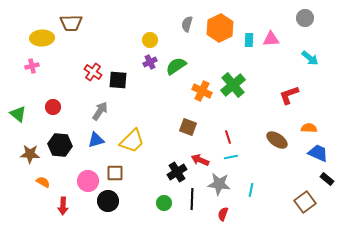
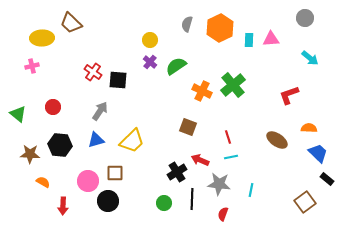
brown trapezoid at (71, 23): rotated 45 degrees clockwise
purple cross at (150, 62): rotated 24 degrees counterclockwise
blue trapezoid at (318, 153): rotated 20 degrees clockwise
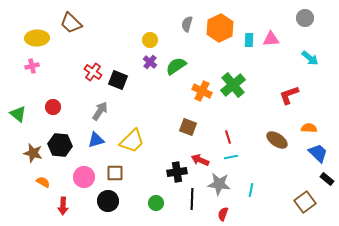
yellow ellipse at (42, 38): moved 5 px left
black square at (118, 80): rotated 18 degrees clockwise
brown star at (30, 154): moved 3 px right, 1 px up; rotated 12 degrees clockwise
black cross at (177, 172): rotated 24 degrees clockwise
pink circle at (88, 181): moved 4 px left, 4 px up
green circle at (164, 203): moved 8 px left
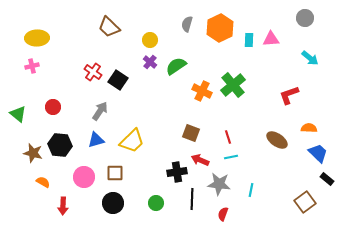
brown trapezoid at (71, 23): moved 38 px right, 4 px down
black square at (118, 80): rotated 12 degrees clockwise
brown square at (188, 127): moved 3 px right, 6 px down
black circle at (108, 201): moved 5 px right, 2 px down
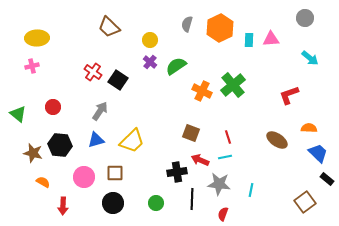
cyan line at (231, 157): moved 6 px left
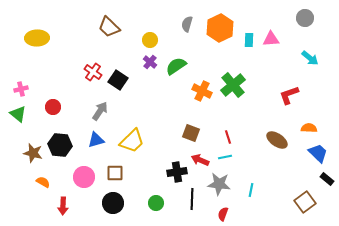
pink cross at (32, 66): moved 11 px left, 23 px down
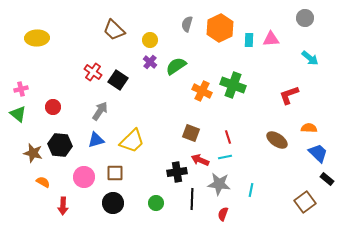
brown trapezoid at (109, 27): moved 5 px right, 3 px down
green cross at (233, 85): rotated 30 degrees counterclockwise
